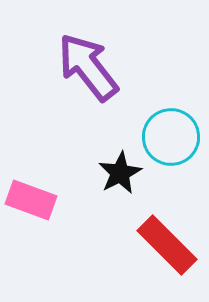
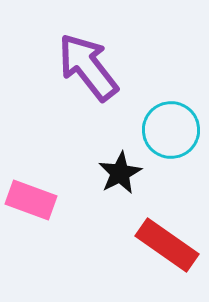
cyan circle: moved 7 px up
red rectangle: rotated 10 degrees counterclockwise
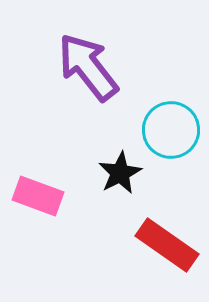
pink rectangle: moved 7 px right, 4 px up
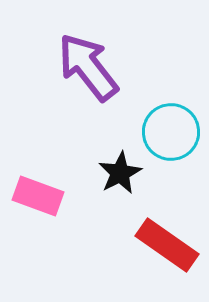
cyan circle: moved 2 px down
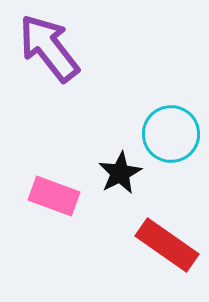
purple arrow: moved 39 px left, 19 px up
cyan circle: moved 2 px down
pink rectangle: moved 16 px right
